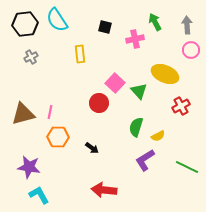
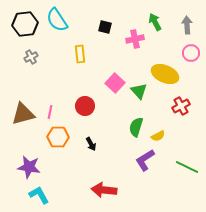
pink circle: moved 3 px down
red circle: moved 14 px left, 3 px down
black arrow: moved 1 px left, 4 px up; rotated 24 degrees clockwise
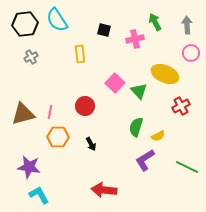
black square: moved 1 px left, 3 px down
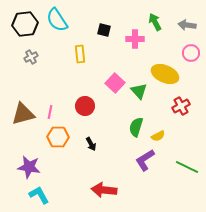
gray arrow: rotated 78 degrees counterclockwise
pink cross: rotated 12 degrees clockwise
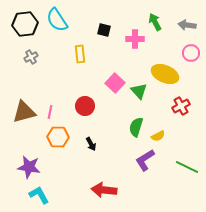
brown triangle: moved 1 px right, 2 px up
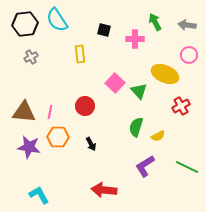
pink circle: moved 2 px left, 2 px down
brown triangle: rotated 20 degrees clockwise
purple L-shape: moved 6 px down
purple star: moved 20 px up
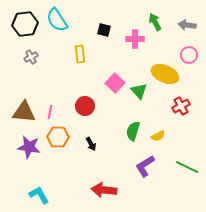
green semicircle: moved 3 px left, 4 px down
